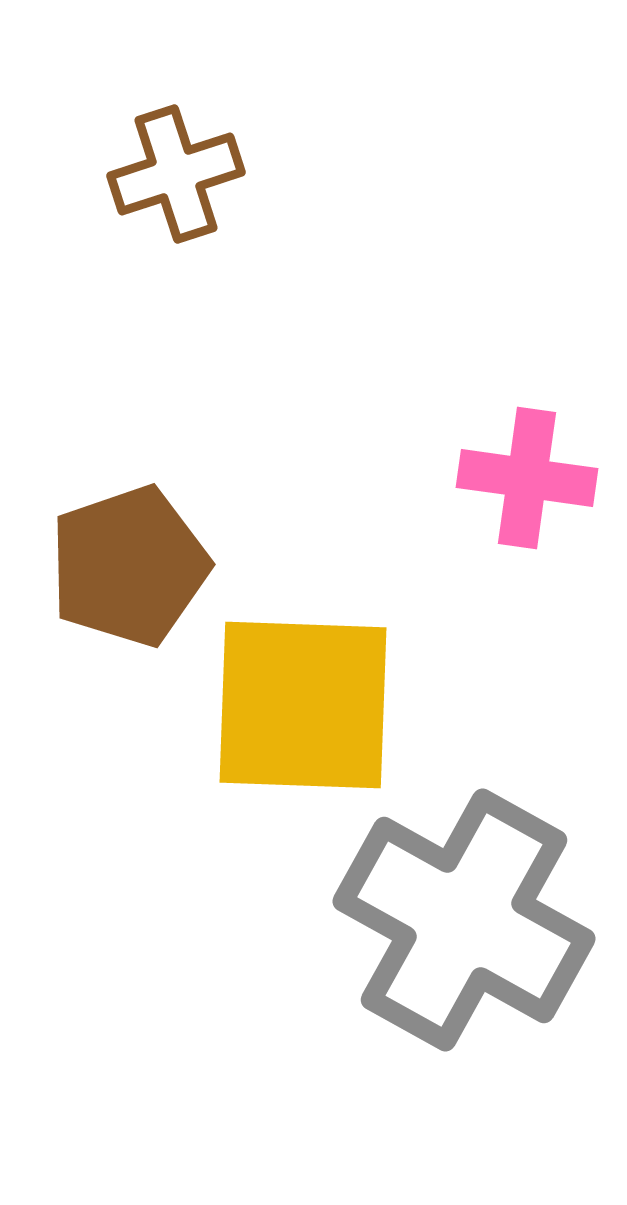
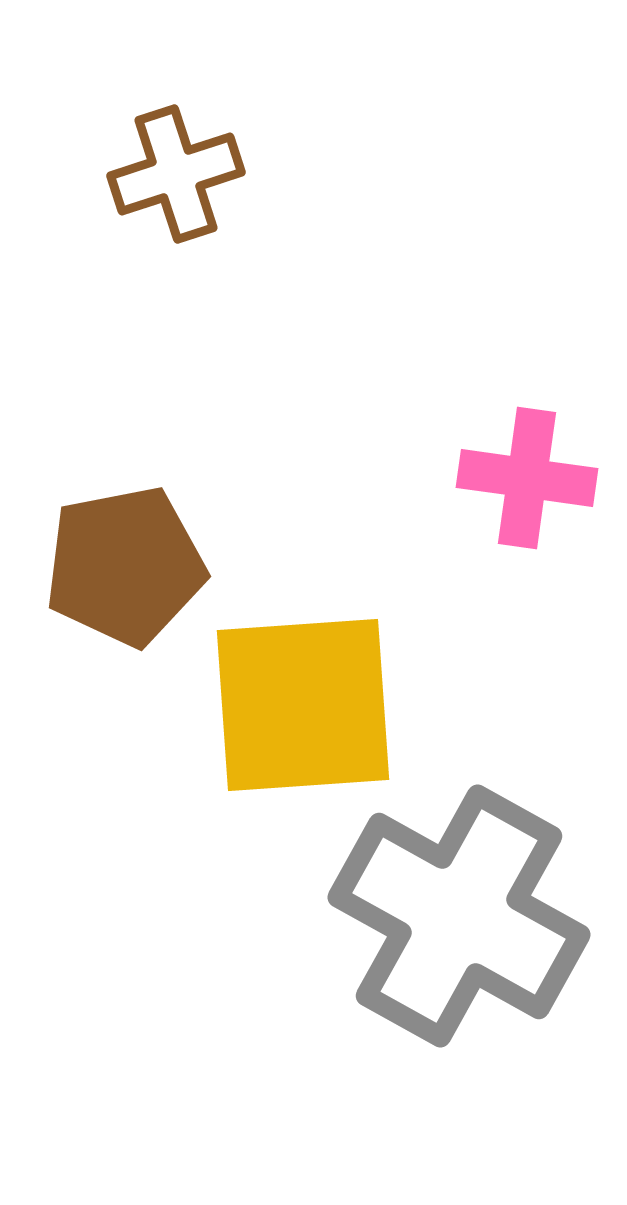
brown pentagon: moved 4 px left; rotated 8 degrees clockwise
yellow square: rotated 6 degrees counterclockwise
gray cross: moved 5 px left, 4 px up
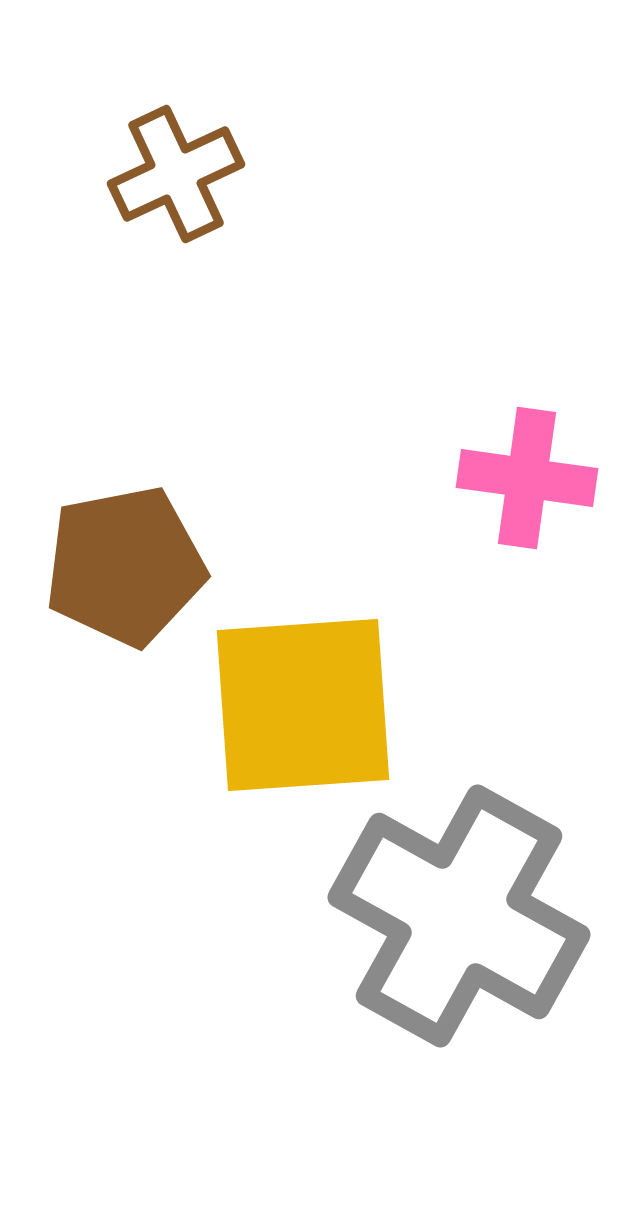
brown cross: rotated 7 degrees counterclockwise
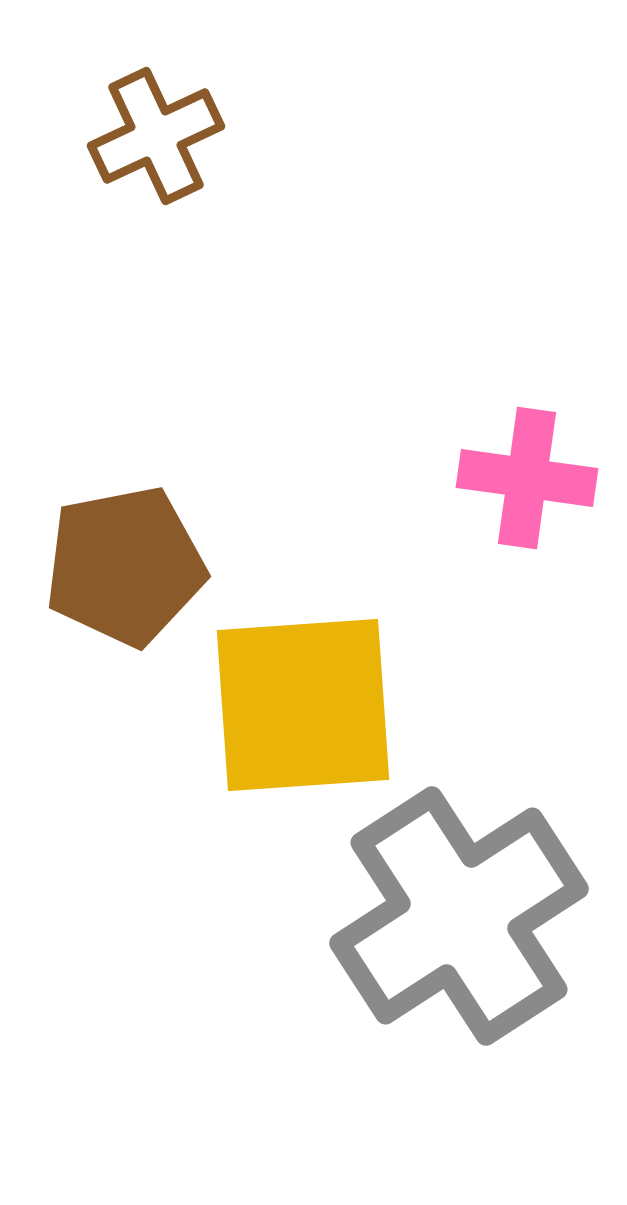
brown cross: moved 20 px left, 38 px up
gray cross: rotated 28 degrees clockwise
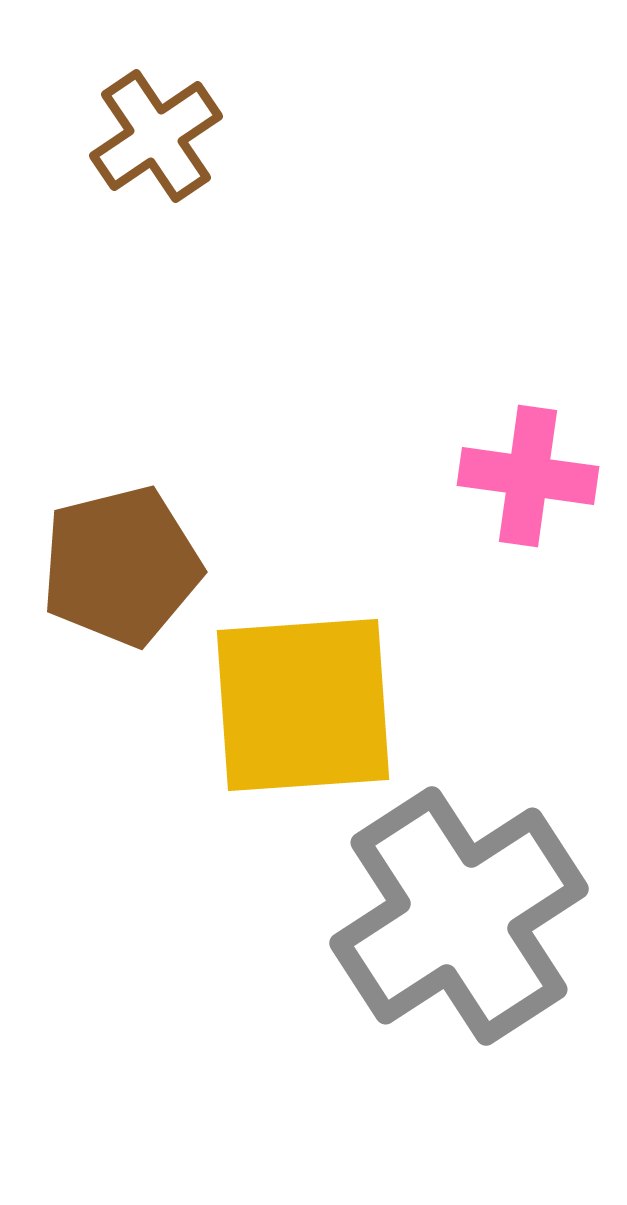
brown cross: rotated 9 degrees counterclockwise
pink cross: moved 1 px right, 2 px up
brown pentagon: moved 4 px left; rotated 3 degrees counterclockwise
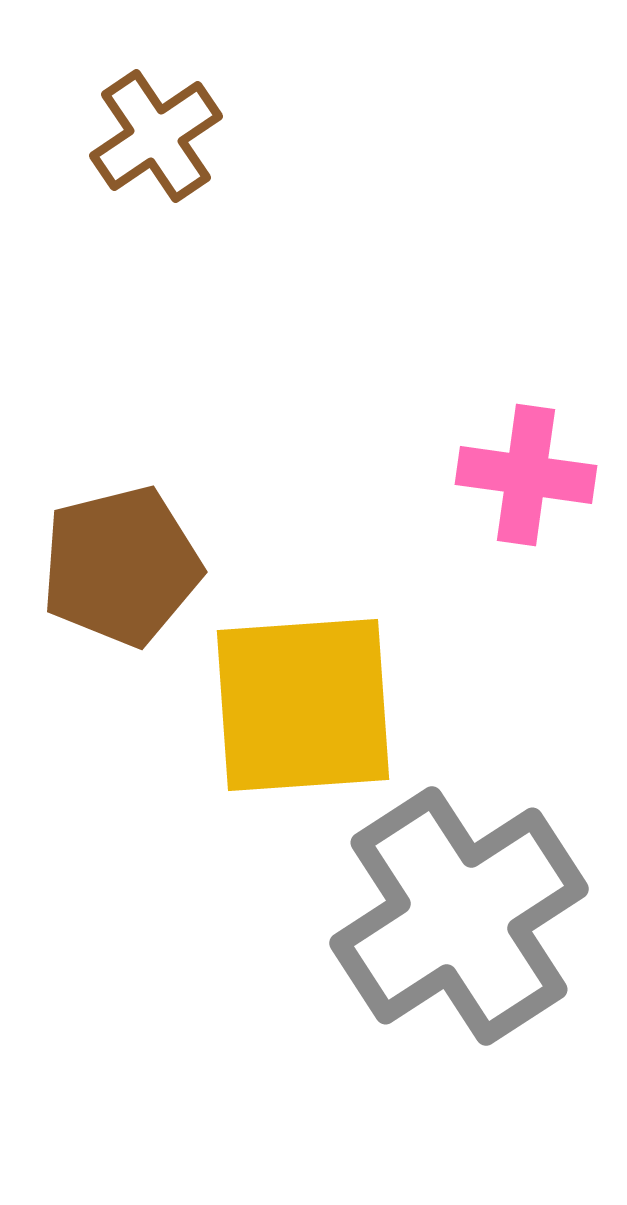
pink cross: moved 2 px left, 1 px up
